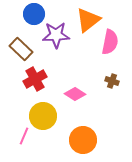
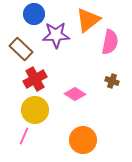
yellow circle: moved 8 px left, 6 px up
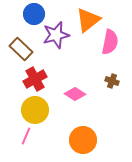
purple star: rotated 12 degrees counterclockwise
pink line: moved 2 px right
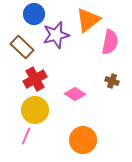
brown rectangle: moved 1 px right, 2 px up
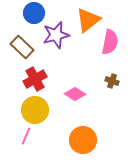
blue circle: moved 1 px up
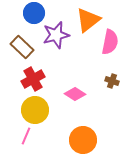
red cross: moved 2 px left
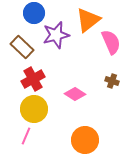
pink semicircle: moved 1 px right; rotated 35 degrees counterclockwise
yellow circle: moved 1 px left, 1 px up
orange circle: moved 2 px right
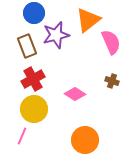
brown rectangle: moved 5 px right, 1 px up; rotated 25 degrees clockwise
pink line: moved 4 px left
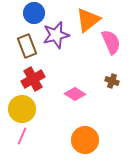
yellow circle: moved 12 px left
